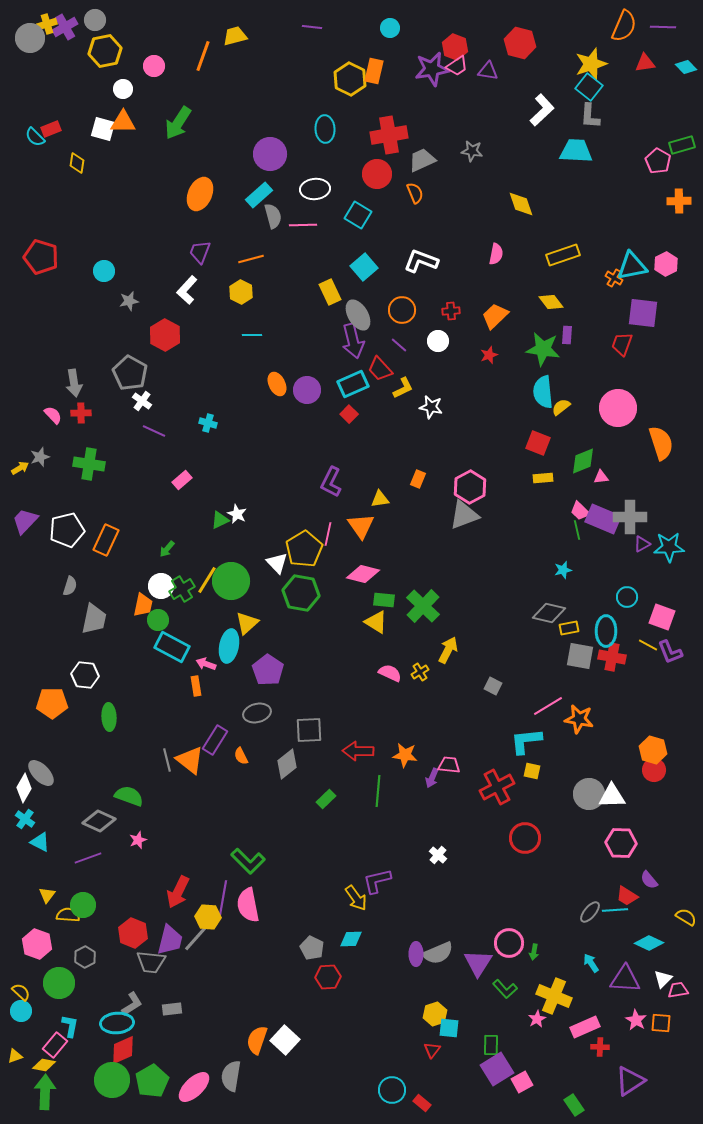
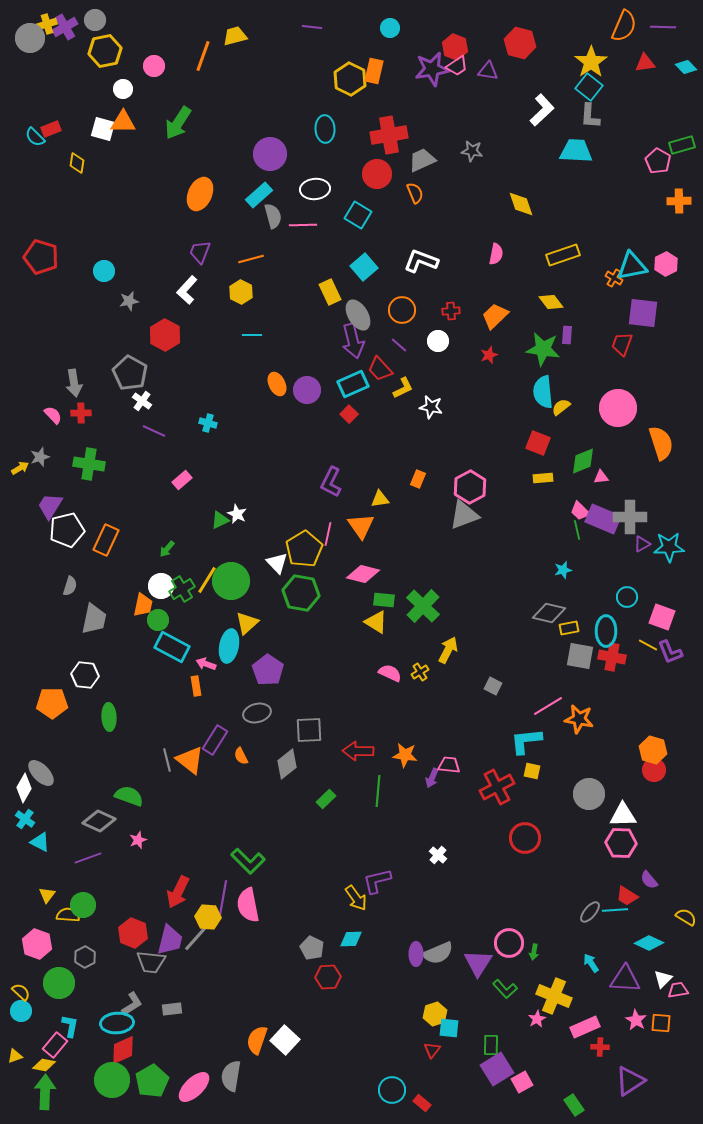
yellow star at (591, 64): moved 2 px up; rotated 16 degrees counterclockwise
purple trapezoid at (25, 521): moved 25 px right, 15 px up; rotated 12 degrees counterclockwise
white triangle at (612, 796): moved 11 px right, 19 px down
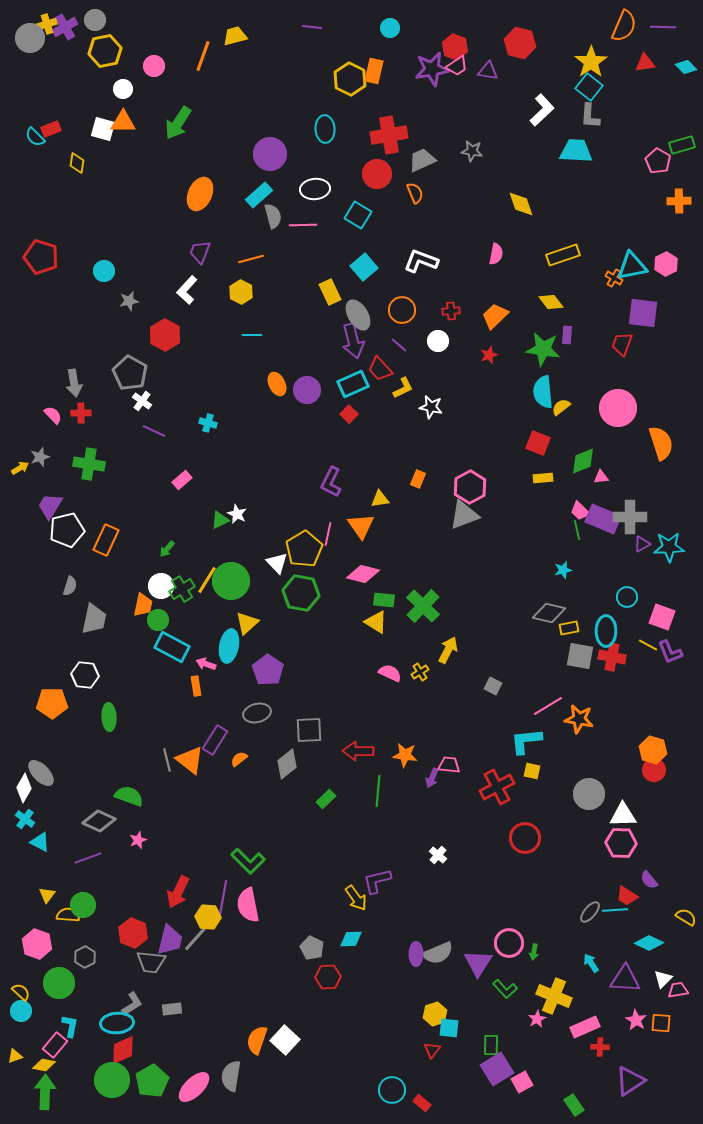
orange semicircle at (241, 756): moved 2 px left, 3 px down; rotated 78 degrees clockwise
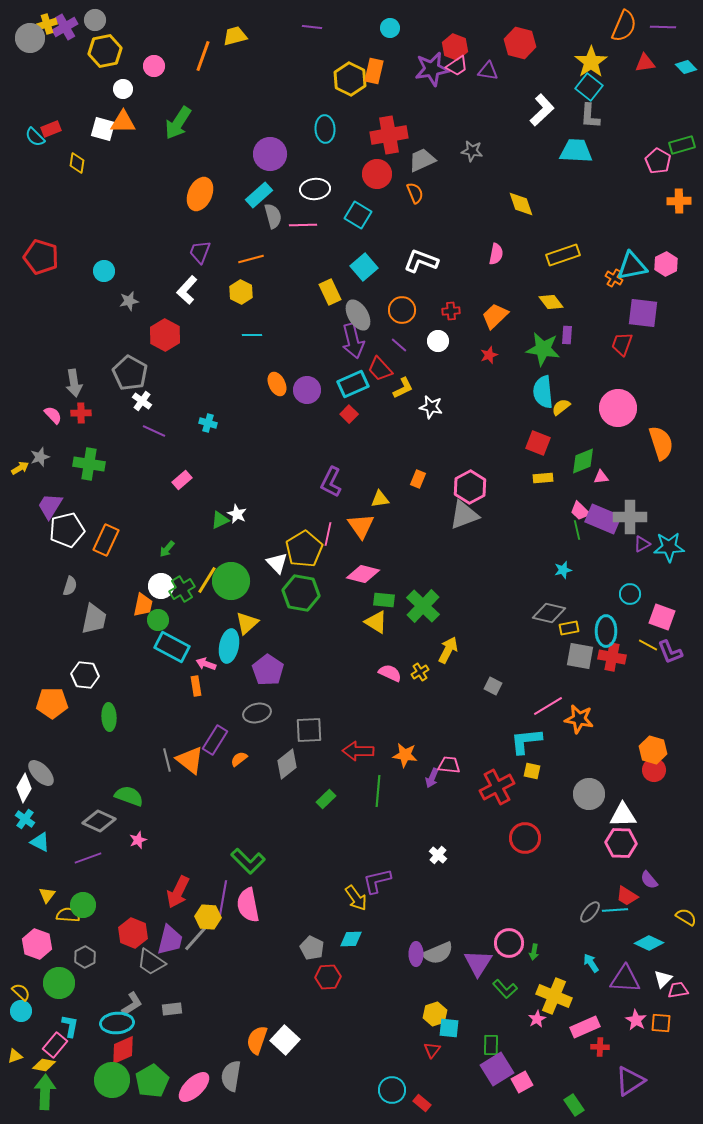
cyan circle at (627, 597): moved 3 px right, 3 px up
gray trapezoid at (151, 962): rotated 28 degrees clockwise
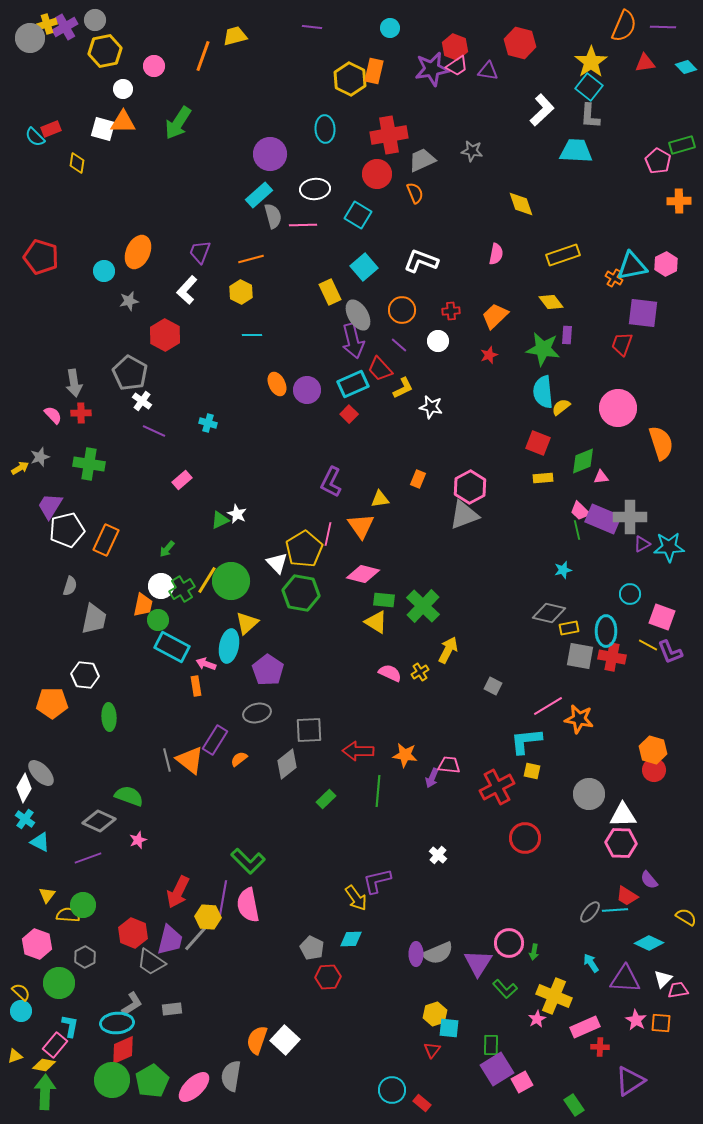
orange ellipse at (200, 194): moved 62 px left, 58 px down
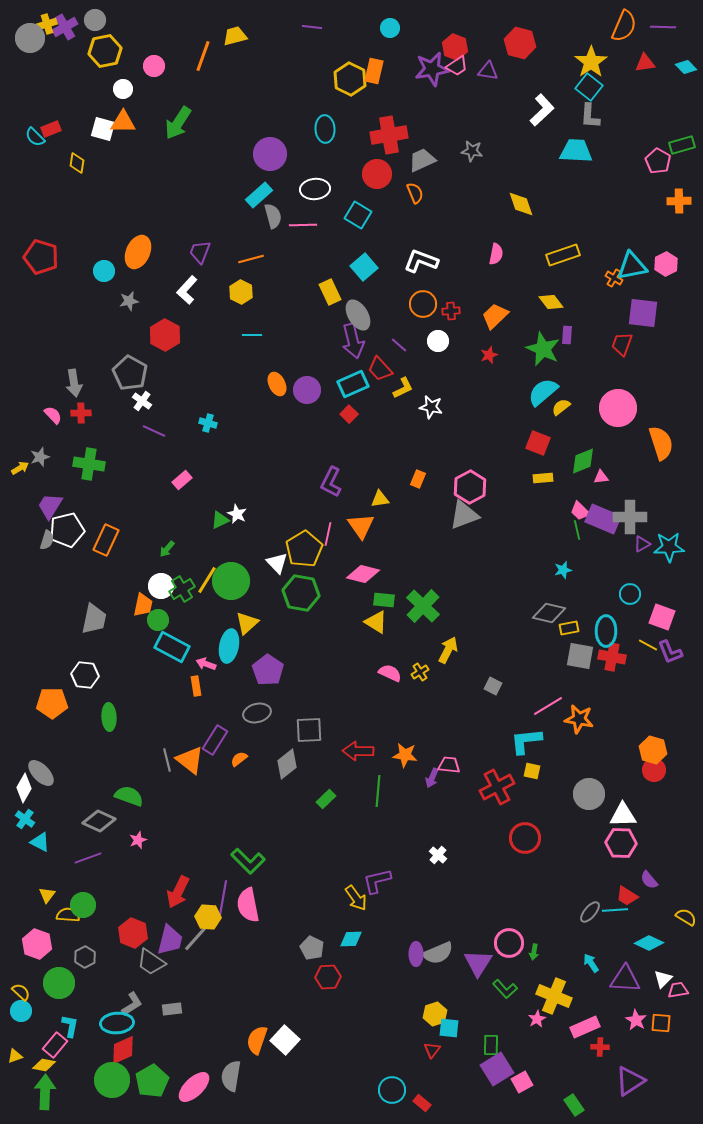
orange circle at (402, 310): moved 21 px right, 6 px up
green star at (543, 349): rotated 16 degrees clockwise
cyan semicircle at (543, 392): rotated 56 degrees clockwise
gray semicircle at (70, 586): moved 23 px left, 46 px up
